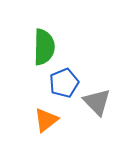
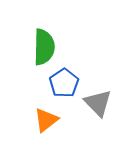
blue pentagon: rotated 12 degrees counterclockwise
gray triangle: moved 1 px right, 1 px down
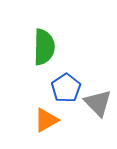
blue pentagon: moved 2 px right, 5 px down
orange triangle: rotated 8 degrees clockwise
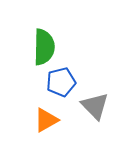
blue pentagon: moved 5 px left, 6 px up; rotated 20 degrees clockwise
gray triangle: moved 3 px left, 3 px down
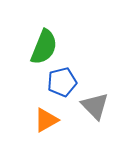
green semicircle: rotated 21 degrees clockwise
blue pentagon: moved 1 px right
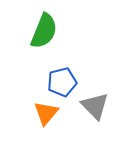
green semicircle: moved 16 px up
orange triangle: moved 7 px up; rotated 20 degrees counterclockwise
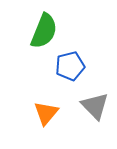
blue pentagon: moved 8 px right, 16 px up
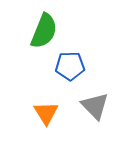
blue pentagon: rotated 12 degrees clockwise
orange triangle: rotated 12 degrees counterclockwise
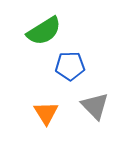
green semicircle: rotated 36 degrees clockwise
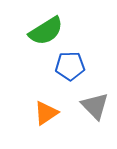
green semicircle: moved 2 px right
orange triangle: rotated 28 degrees clockwise
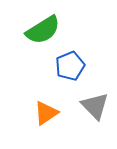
green semicircle: moved 3 px left, 1 px up
blue pentagon: rotated 20 degrees counterclockwise
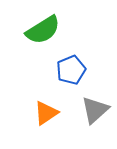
blue pentagon: moved 1 px right, 4 px down
gray triangle: moved 4 px down; rotated 32 degrees clockwise
